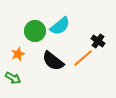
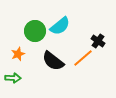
green arrow: rotated 28 degrees counterclockwise
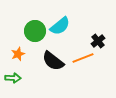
black cross: rotated 16 degrees clockwise
orange line: rotated 20 degrees clockwise
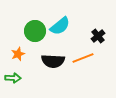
black cross: moved 5 px up
black semicircle: rotated 35 degrees counterclockwise
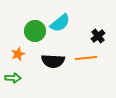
cyan semicircle: moved 3 px up
orange line: moved 3 px right; rotated 15 degrees clockwise
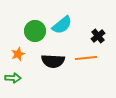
cyan semicircle: moved 2 px right, 2 px down
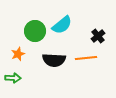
black semicircle: moved 1 px right, 1 px up
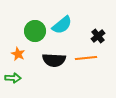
orange star: rotated 24 degrees counterclockwise
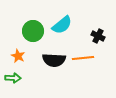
green circle: moved 2 px left
black cross: rotated 24 degrees counterclockwise
orange star: moved 2 px down
orange line: moved 3 px left
